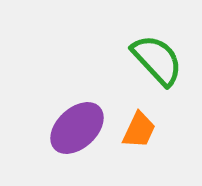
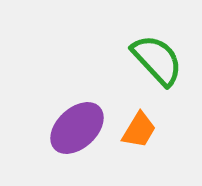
orange trapezoid: rotated 6 degrees clockwise
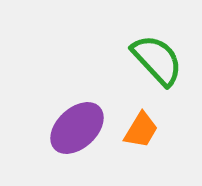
orange trapezoid: moved 2 px right
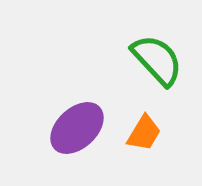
orange trapezoid: moved 3 px right, 3 px down
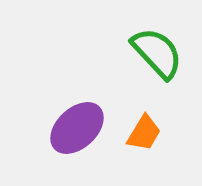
green semicircle: moved 7 px up
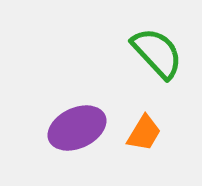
purple ellipse: rotated 18 degrees clockwise
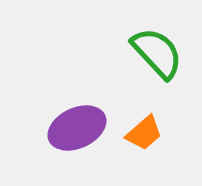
orange trapezoid: rotated 18 degrees clockwise
